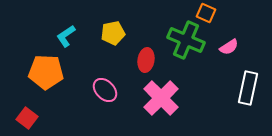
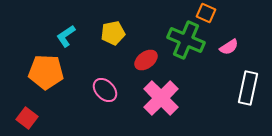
red ellipse: rotated 45 degrees clockwise
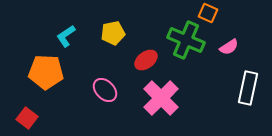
orange square: moved 2 px right
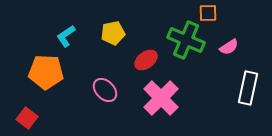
orange square: rotated 24 degrees counterclockwise
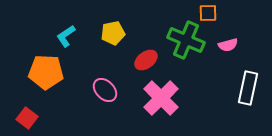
pink semicircle: moved 1 px left, 2 px up; rotated 18 degrees clockwise
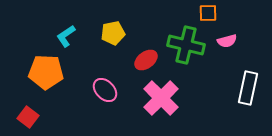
green cross: moved 5 px down; rotated 9 degrees counterclockwise
pink semicircle: moved 1 px left, 4 px up
red square: moved 1 px right, 1 px up
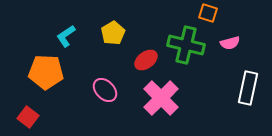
orange square: rotated 18 degrees clockwise
yellow pentagon: rotated 20 degrees counterclockwise
pink semicircle: moved 3 px right, 2 px down
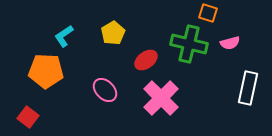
cyan L-shape: moved 2 px left
green cross: moved 3 px right, 1 px up
orange pentagon: moved 1 px up
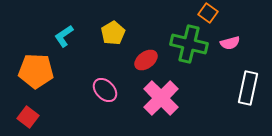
orange square: rotated 18 degrees clockwise
orange pentagon: moved 10 px left
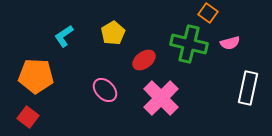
red ellipse: moved 2 px left
orange pentagon: moved 5 px down
